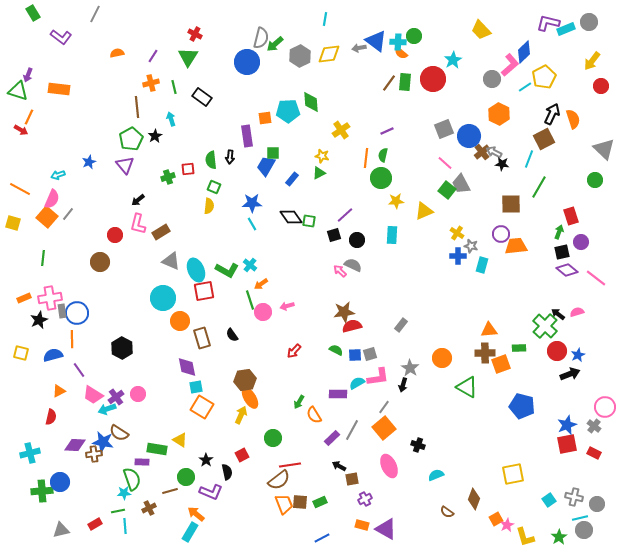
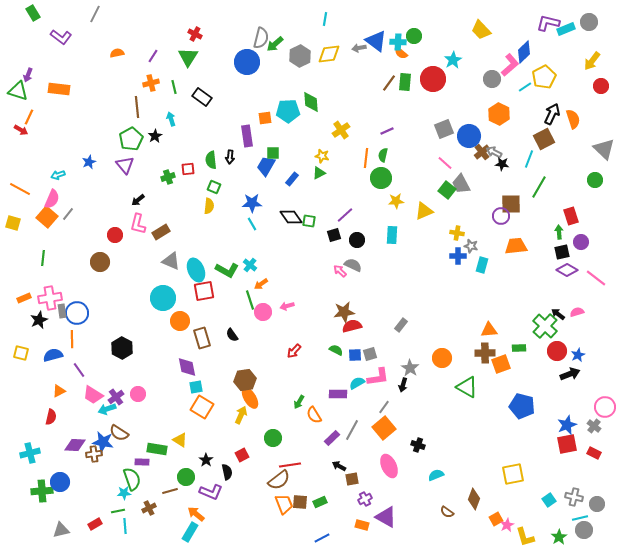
green arrow at (559, 232): rotated 24 degrees counterclockwise
yellow cross at (457, 233): rotated 24 degrees counterclockwise
purple circle at (501, 234): moved 18 px up
purple diamond at (567, 270): rotated 10 degrees counterclockwise
purple triangle at (386, 529): moved 12 px up
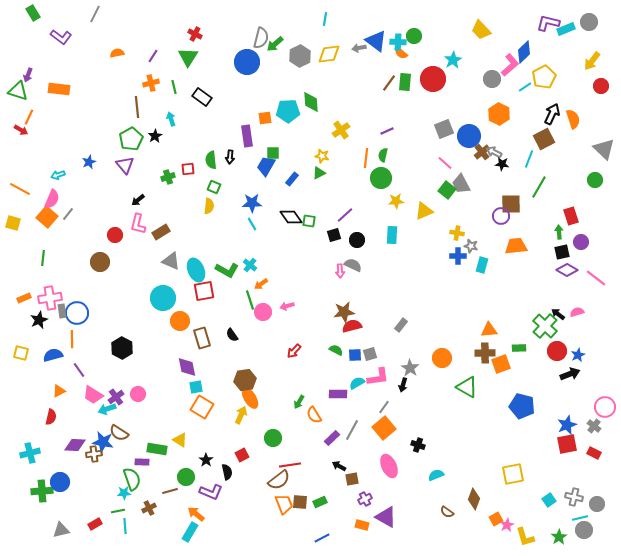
pink arrow at (340, 271): rotated 136 degrees counterclockwise
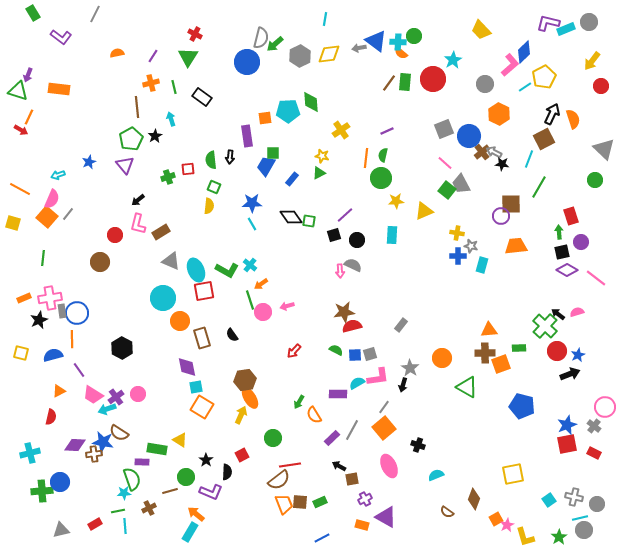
gray circle at (492, 79): moved 7 px left, 5 px down
black semicircle at (227, 472): rotated 14 degrees clockwise
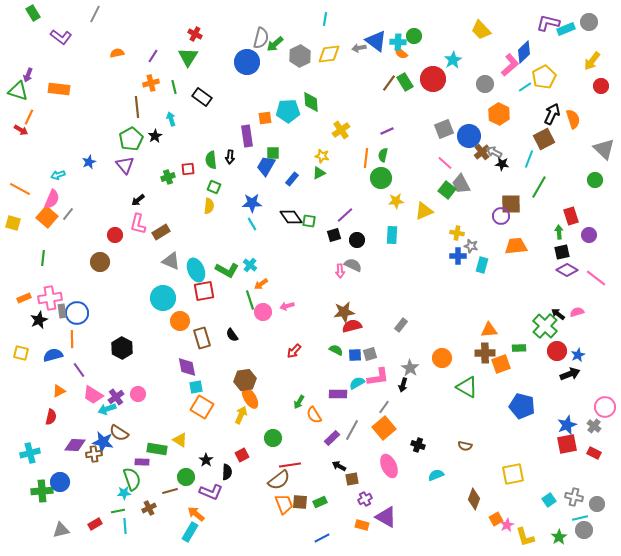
green rectangle at (405, 82): rotated 36 degrees counterclockwise
purple circle at (581, 242): moved 8 px right, 7 px up
brown semicircle at (447, 512): moved 18 px right, 66 px up; rotated 24 degrees counterclockwise
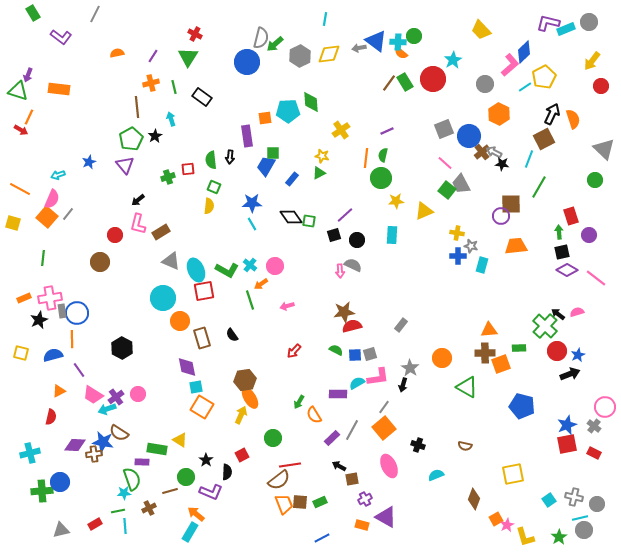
pink circle at (263, 312): moved 12 px right, 46 px up
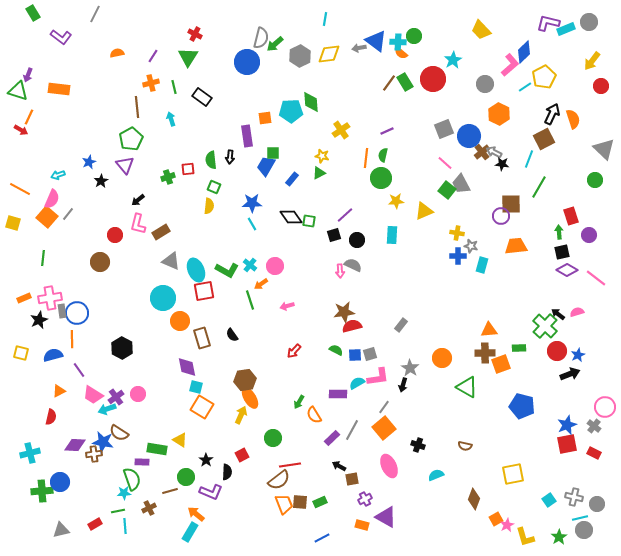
cyan pentagon at (288, 111): moved 3 px right
black star at (155, 136): moved 54 px left, 45 px down
cyan square at (196, 387): rotated 24 degrees clockwise
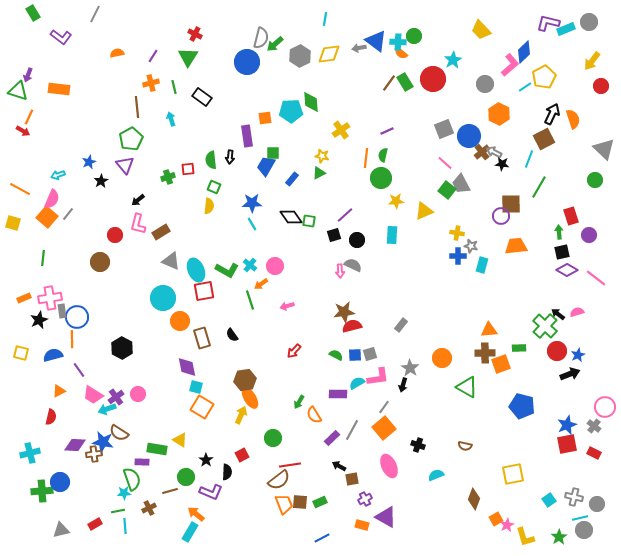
red arrow at (21, 130): moved 2 px right, 1 px down
blue circle at (77, 313): moved 4 px down
green semicircle at (336, 350): moved 5 px down
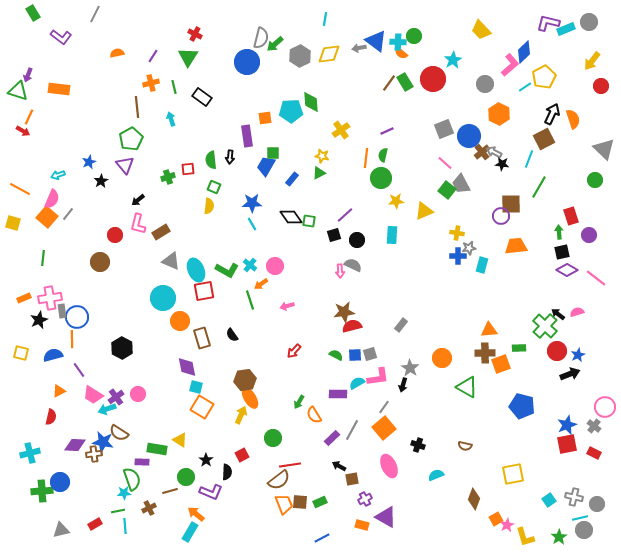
gray star at (471, 246): moved 2 px left, 2 px down; rotated 24 degrees counterclockwise
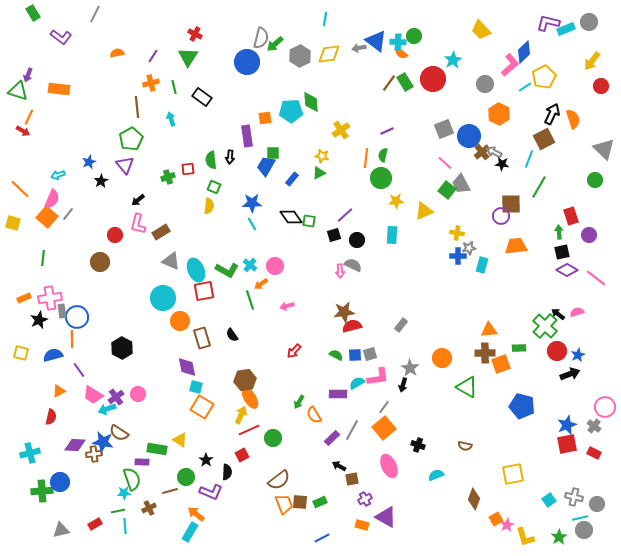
orange line at (20, 189): rotated 15 degrees clockwise
red line at (290, 465): moved 41 px left, 35 px up; rotated 15 degrees counterclockwise
